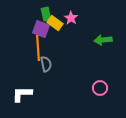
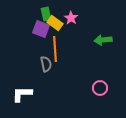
orange line: moved 17 px right, 1 px down
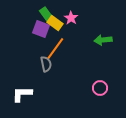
green rectangle: rotated 24 degrees counterclockwise
orange line: rotated 40 degrees clockwise
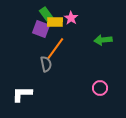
yellow rectangle: moved 1 px up; rotated 35 degrees counterclockwise
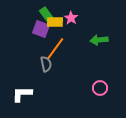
green arrow: moved 4 px left
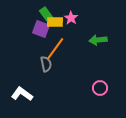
green arrow: moved 1 px left
white L-shape: rotated 35 degrees clockwise
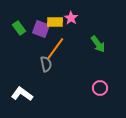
green rectangle: moved 27 px left, 14 px down
green arrow: moved 4 px down; rotated 120 degrees counterclockwise
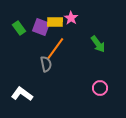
purple square: moved 2 px up
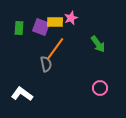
pink star: rotated 16 degrees clockwise
green rectangle: rotated 40 degrees clockwise
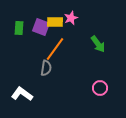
gray semicircle: moved 4 px down; rotated 21 degrees clockwise
